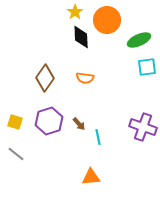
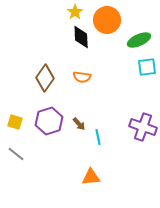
orange semicircle: moved 3 px left, 1 px up
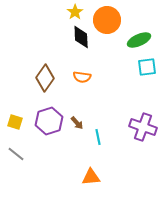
brown arrow: moved 2 px left, 1 px up
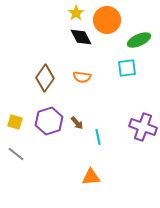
yellow star: moved 1 px right, 1 px down
black diamond: rotated 25 degrees counterclockwise
cyan square: moved 20 px left, 1 px down
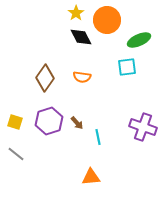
cyan square: moved 1 px up
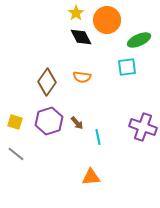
brown diamond: moved 2 px right, 4 px down
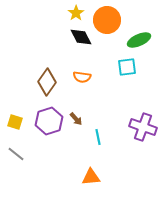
brown arrow: moved 1 px left, 4 px up
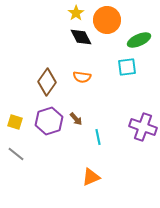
orange triangle: rotated 18 degrees counterclockwise
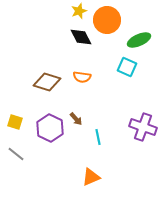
yellow star: moved 3 px right, 2 px up; rotated 14 degrees clockwise
cyan square: rotated 30 degrees clockwise
brown diamond: rotated 72 degrees clockwise
purple hexagon: moved 1 px right, 7 px down; rotated 16 degrees counterclockwise
